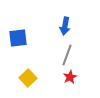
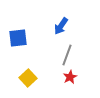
blue arrow: moved 4 px left; rotated 24 degrees clockwise
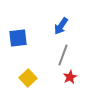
gray line: moved 4 px left
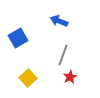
blue arrow: moved 2 px left, 5 px up; rotated 78 degrees clockwise
blue square: rotated 24 degrees counterclockwise
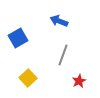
red star: moved 9 px right, 4 px down
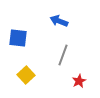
blue square: rotated 36 degrees clockwise
yellow square: moved 2 px left, 3 px up
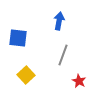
blue arrow: rotated 78 degrees clockwise
red star: rotated 16 degrees counterclockwise
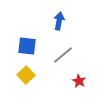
blue square: moved 9 px right, 8 px down
gray line: rotated 30 degrees clockwise
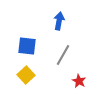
gray line: rotated 20 degrees counterclockwise
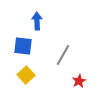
blue arrow: moved 22 px left; rotated 12 degrees counterclockwise
blue square: moved 4 px left
red star: rotated 16 degrees clockwise
